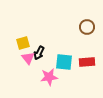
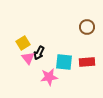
yellow square: rotated 16 degrees counterclockwise
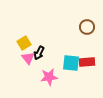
yellow square: moved 1 px right
cyan square: moved 7 px right, 1 px down
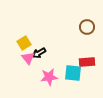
black arrow: rotated 32 degrees clockwise
cyan square: moved 2 px right, 10 px down
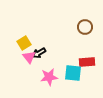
brown circle: moved 2 px left
pink triangle: moved 1 px right, 1 px up
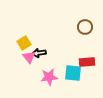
black arrow: rotated 24 degrees clockwise
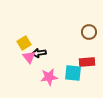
brown circle: moved 4 px right, 5 px down
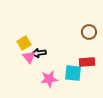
pink star: moved 2 px down
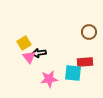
red rectangle: moved 2 px left
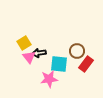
brown circle: moved 12 px left, 19 px down
red rectangle: moved 1 px right, 2 px down; rotated 49 degrees counterclockwise
cyan square: moved 14 px left, 9 px up
